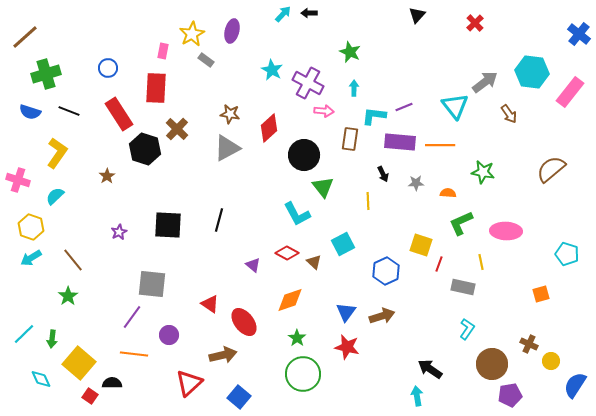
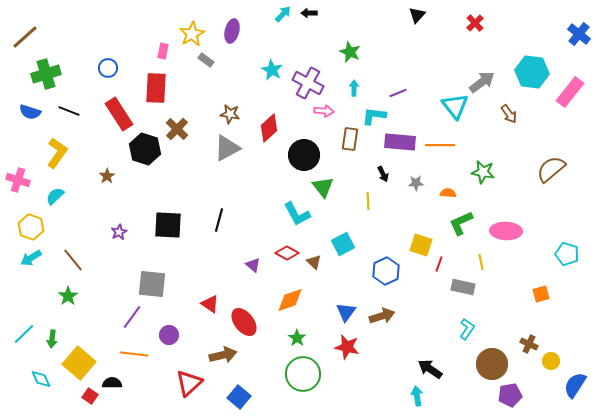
gray arrow at (485, 82): moved 3 px left
purple line at (404, 107): moved 6 px left, 14 px up
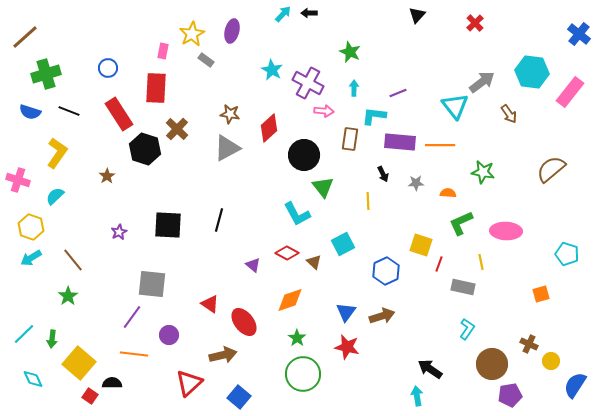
cyan diamond at (41, 379): moved 8 px left
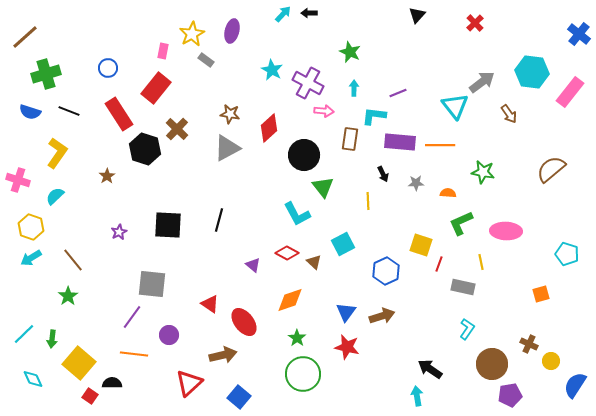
red rectangle at (156, 88): rotated 36 degrees clockwise
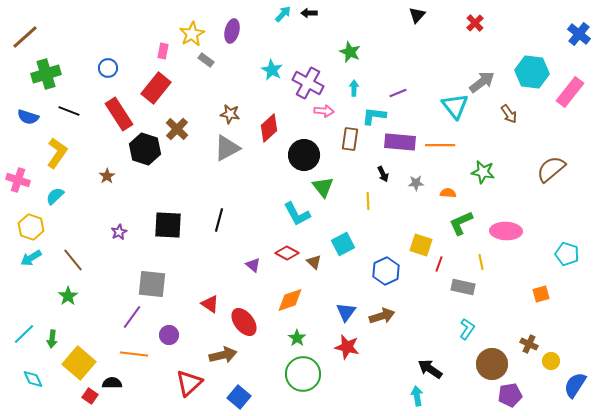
blue semicircle at (30, 112): moved 2 px left, 5 px down
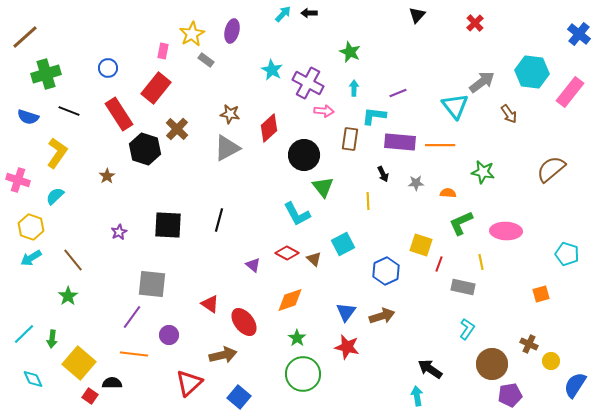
brown triangle at (314, 262): moved 3 px up
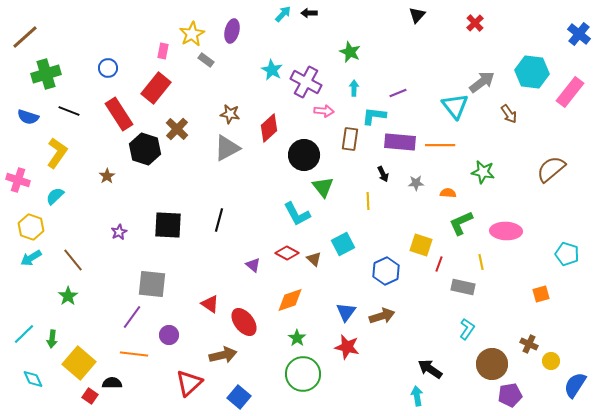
purple cross at (308, 83): moved 2 px left, 1 px up
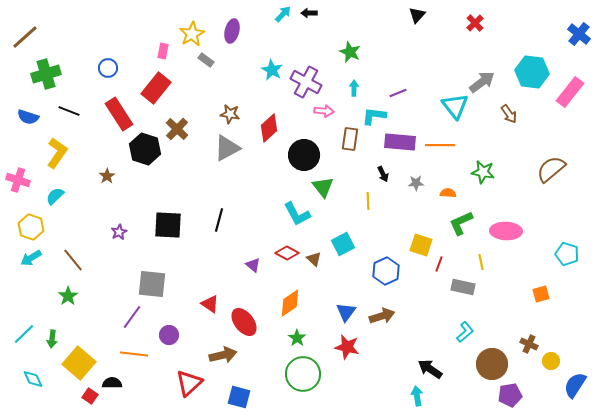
orange diamond at (290, 300): moved 3 px down; rotated 16 degrees counterclockwise
cyan L-shape at (467, 329): moved 2 px left, 3 px down; rotated 15 degrees clockwise
blue square at (239, 397): rotated 25 degrees counterclockwise
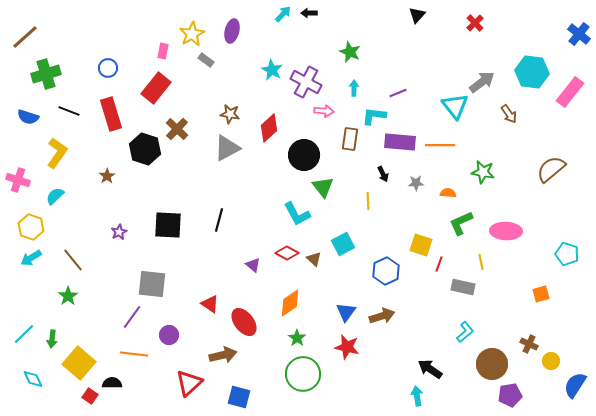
red rectangle at (119, 114): moved 8 px left; rotated 16 degrees clockwise
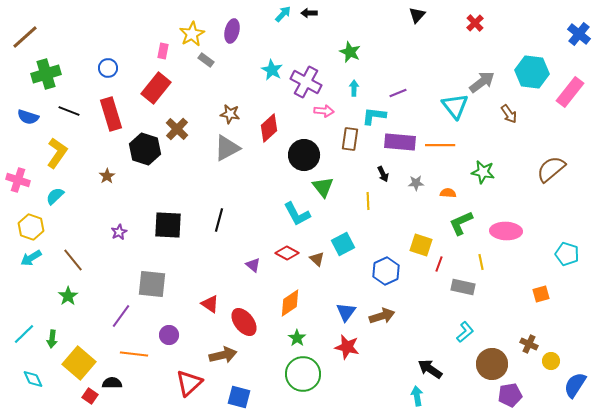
brown triangle at (314, 259): moved 3 px right
purple line at (132, 317): moved 11 px left, 1 px up
